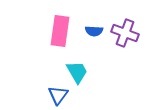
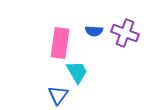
pink rectangle: moved 12 px down
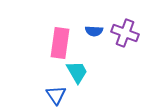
blue triangle: moved 2 px left; rotated 10 degrees counterclockwise
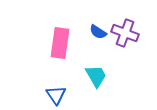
blue semicircle: moved 4 px right, 1 px down; rotated 30 degrees clockwise
cyan trapezoid: moved 19 px right, 4 px down
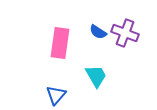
blue triangle: rotated 15 degrees clockwise
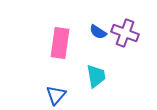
cyan trapezoid: rotated 20 degrees clockwise
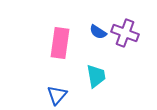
blue triangle: moved 1 px right
